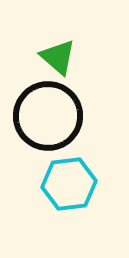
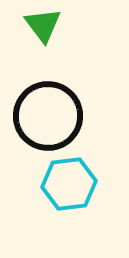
green triangle: moved 15 px left, 32 px up; rotated 12 degrees clockwise
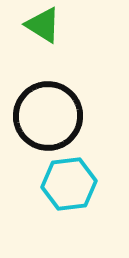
green triangle: rotated 21 degrees counterclockwise
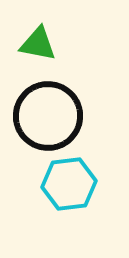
green triangle: moved 5 px left, 19 px down; rotated 21 degrees counterclockwise
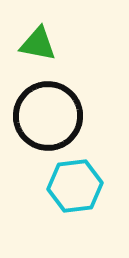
cyan hexagon: moved 6 px right, 2 px down
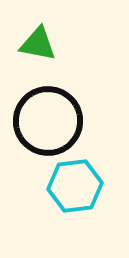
black circle: moved 5 px down
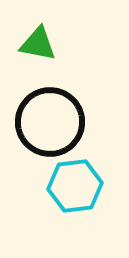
black circle: moved 2 px right, 1 px down
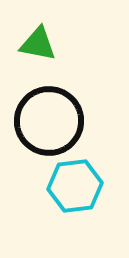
black circle: moved 1 px left, 1 px up
